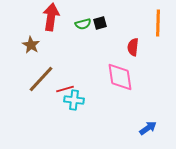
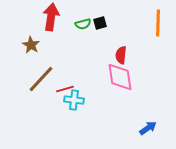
red semicircle: moved 12 px left, 8 px down
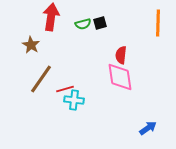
brown line: rotated 8 degrees counterclockwise
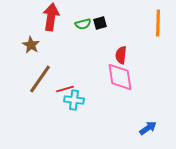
brown line: moved 1 px left
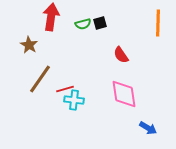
brown star: moved 2 px left
red semicircle: rotated 42 degrees counterclockwise
pink diamond: moved 4 px right, 17 px down
blue arrow: rotated 66 degrees clockwise
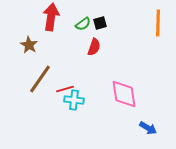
green semicircle: rotated 21 degrees counterclockwise
red semicircle: moved 27 px left, 8 px up; rotated 126 degrees counterclockwise
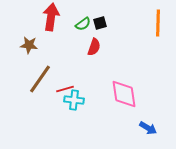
brown star: rotated 24 degrees counterclockwise
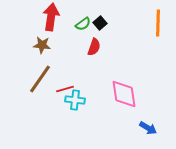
black square: rotated 24 degrees counterclockwise
brown star: moved 13 px right
cyan cross: moved 1 px right
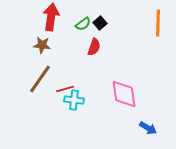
cyan cross: moved 1 px left
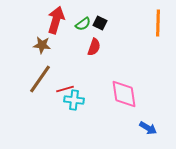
red arrow: moved 5 px right, 3 px down; rotated 8 degrees clockwise
black square: rotated 24 degrees counterclockwise
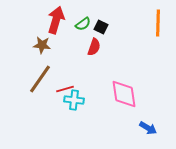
black square: moved 1 px right, 4 px down
